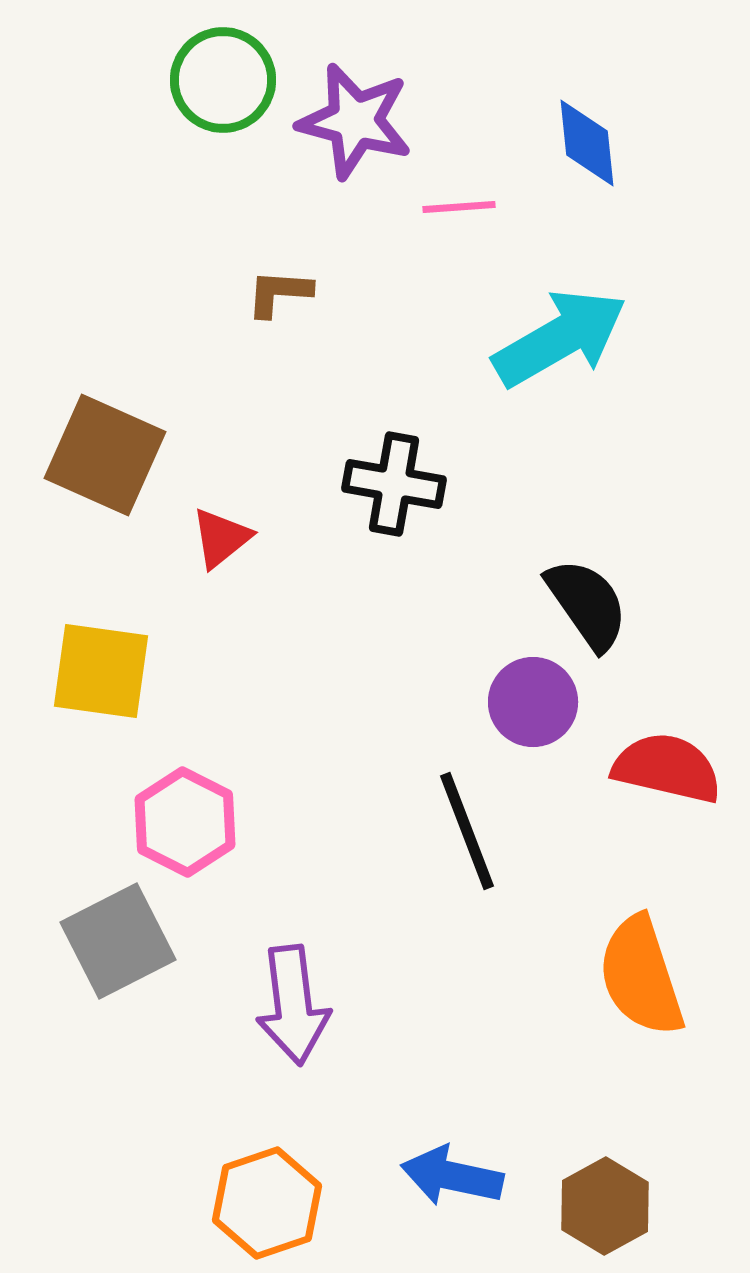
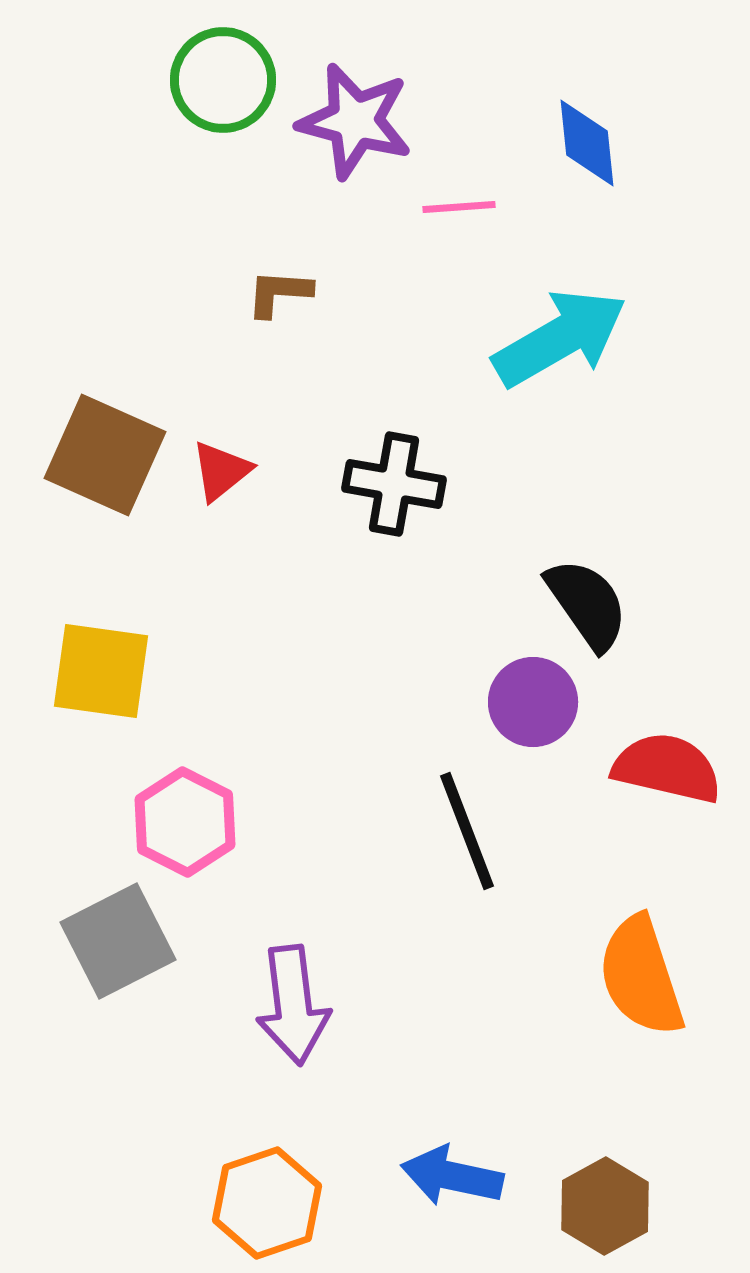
red triangle: moved 67 px up
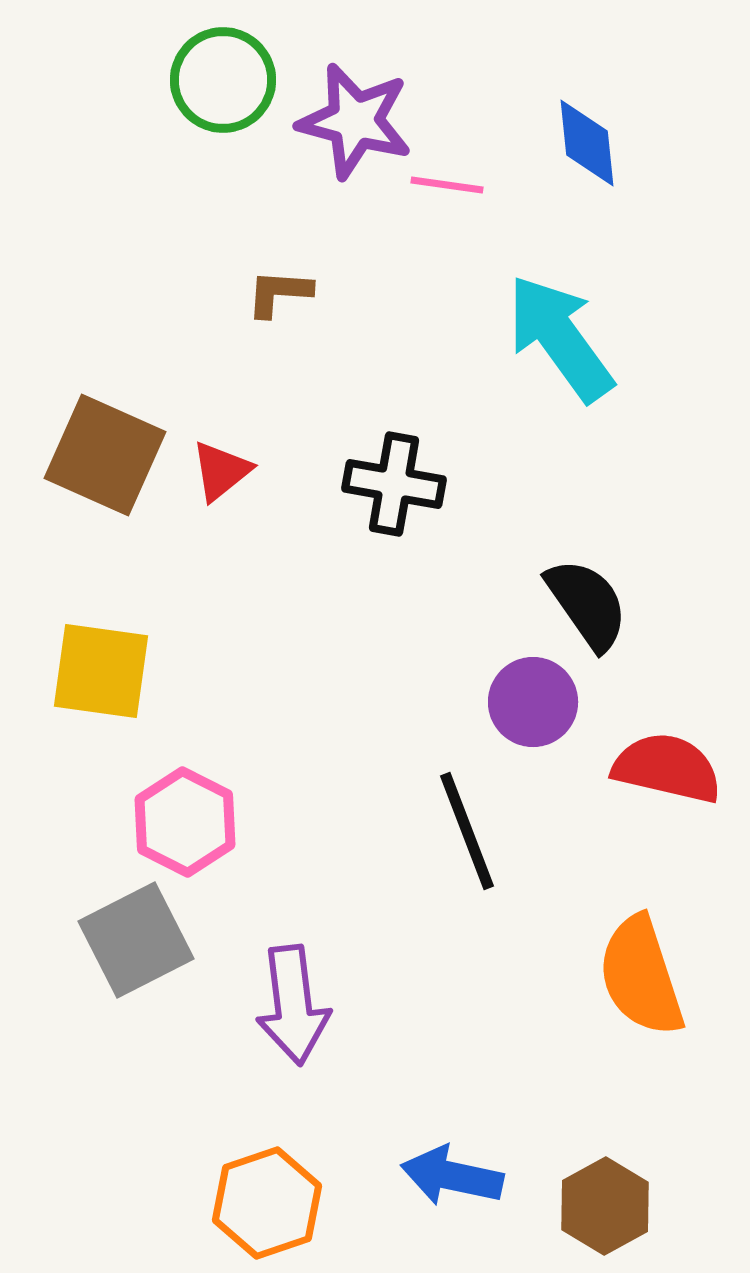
pink line: moved 12 px left, 22 px up; rotated 12 degrees clockwise
cyan arrow: rotated 96 degrees counterclockwise
gray square: moved 18 px right, 1 px up
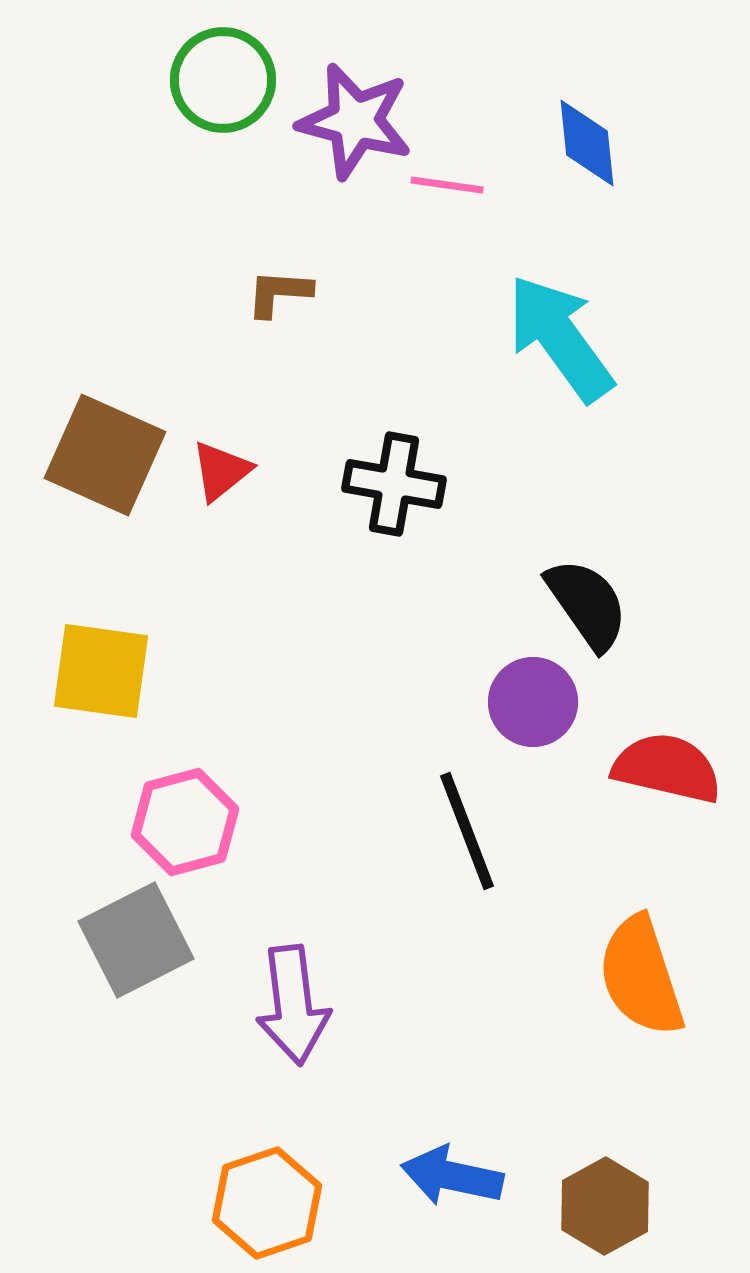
pink hexagon: rotated 18 degrees clockwise
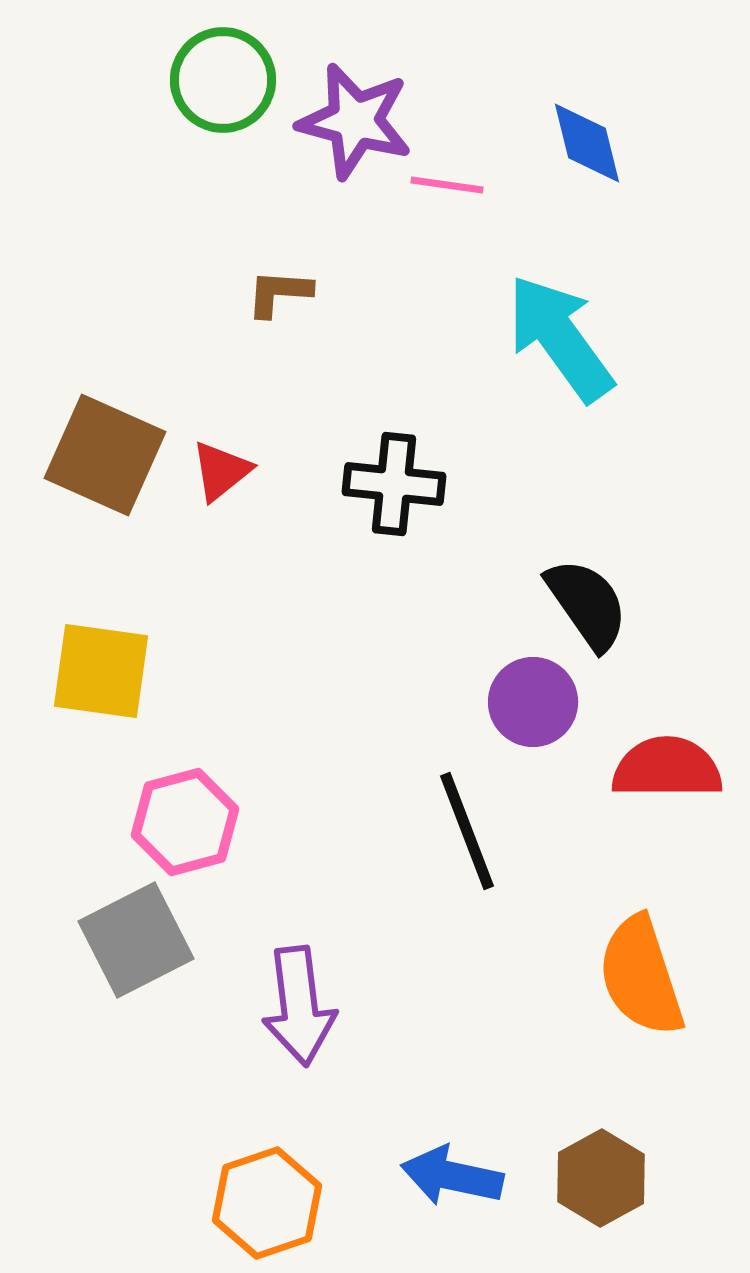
blue diamond: rotated 8 degrees counterclockwise
black cross: rotated 4 degrees counterclockwise
red semicircle: rotated 13 degrees counterclockwise
purple arrow: moved 6 px right, 1 px down
brown hexagon: moved 4 px left, 28 px up
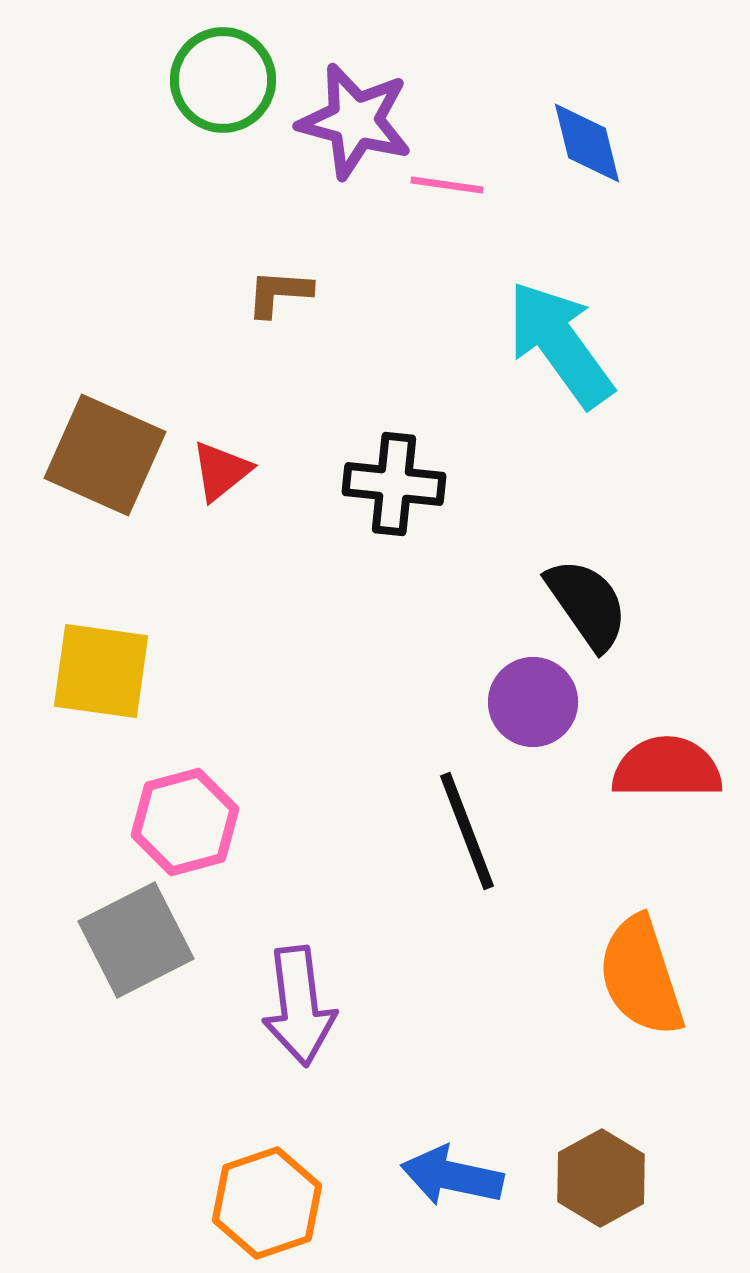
cyan arrow: moved 6 px down
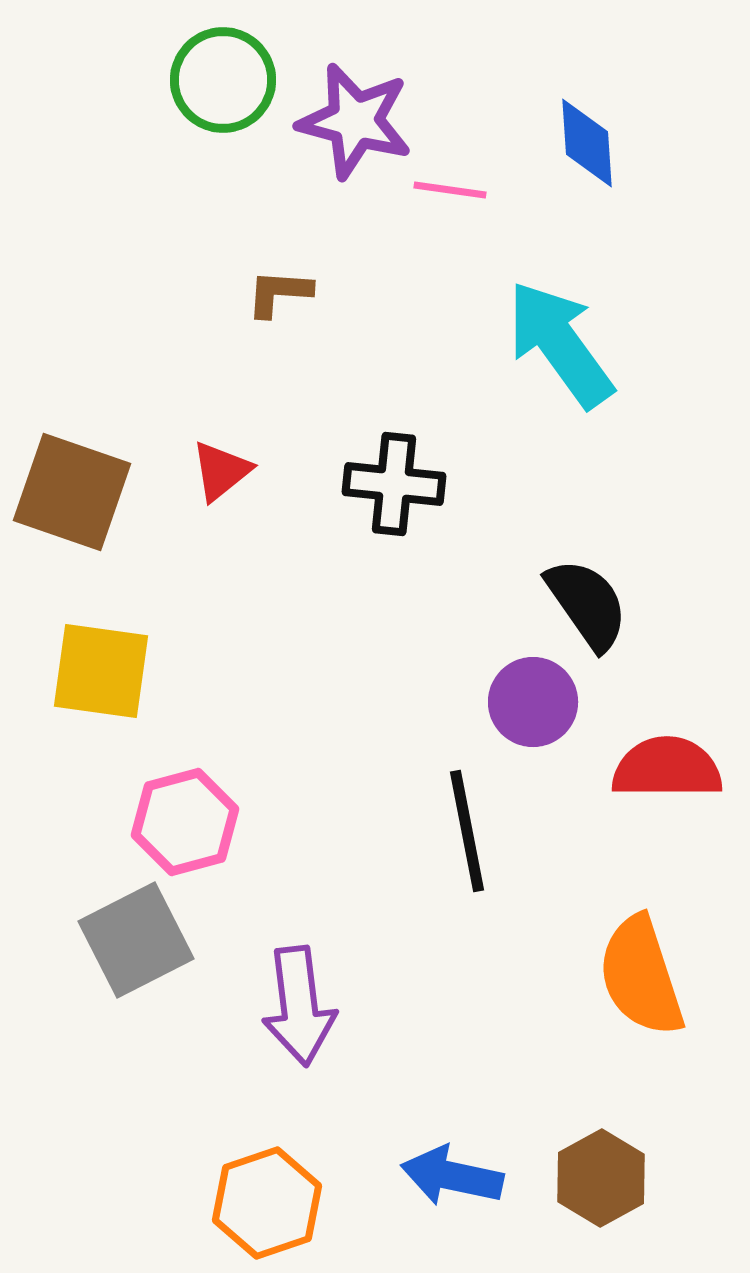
blue diamond: rotated 10 degrees clockwise
pink line: moved 3 px right, 5 px down
brown square: moved 33 px left, 37 px down; rotated 5 degrees counterclockwise
black line: rotated 10 degrees clockwise
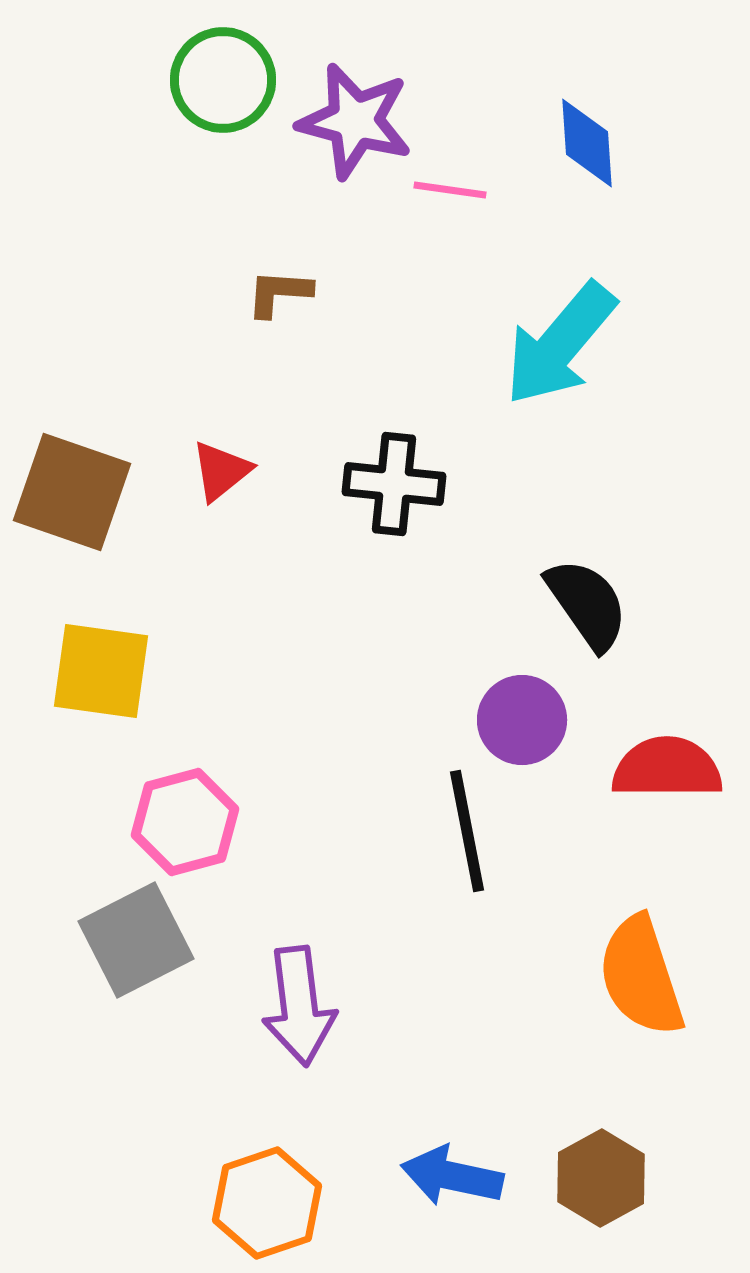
cyan arrow: rotated 104 degrees counterclockwise
purple circle: moved 11 px left, 18 px down
